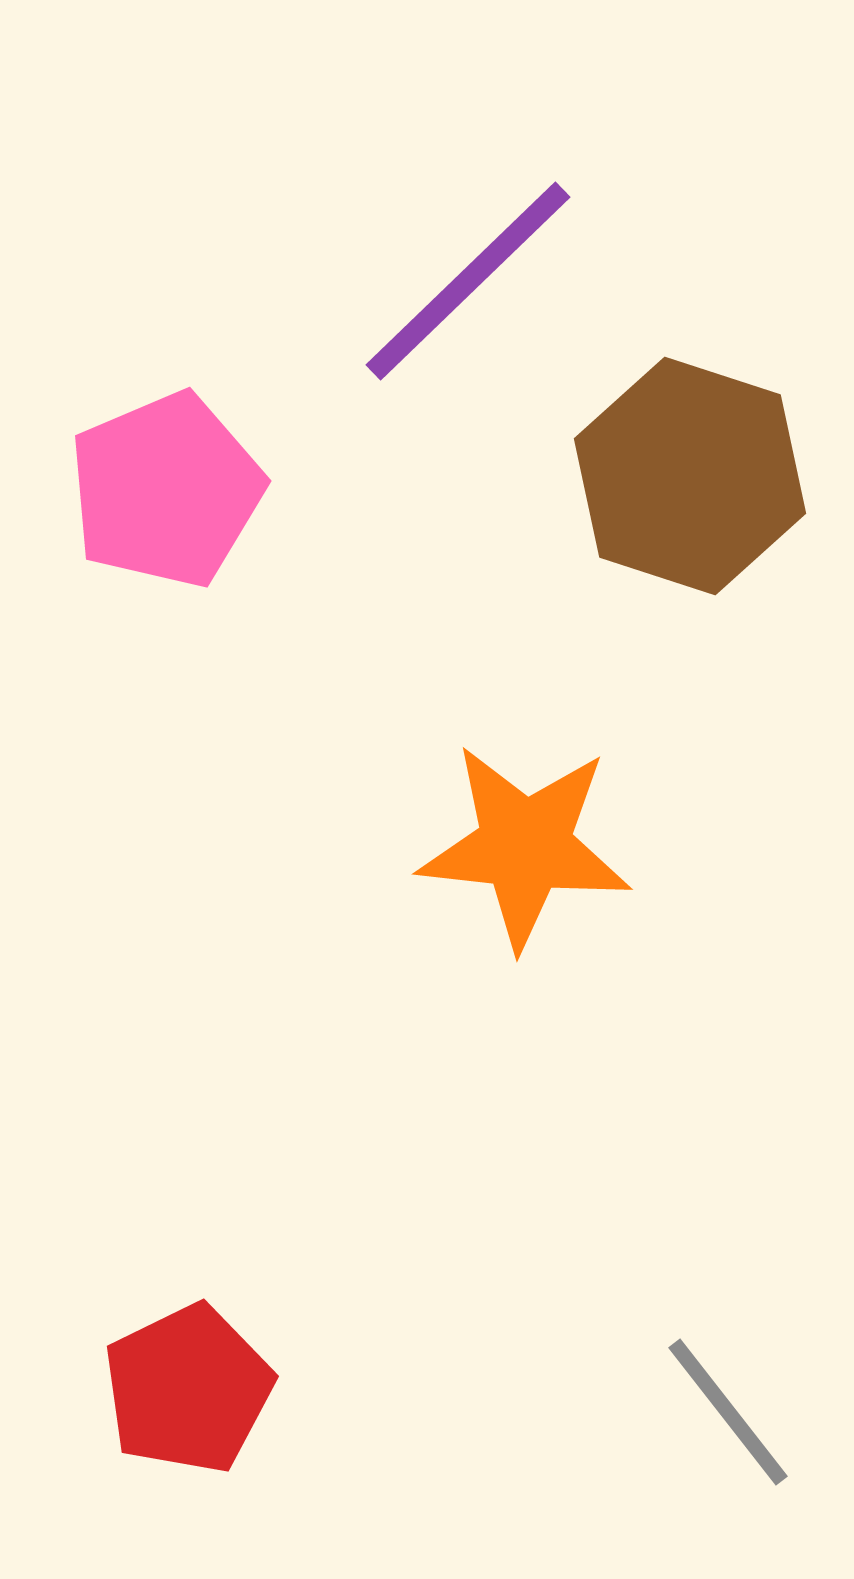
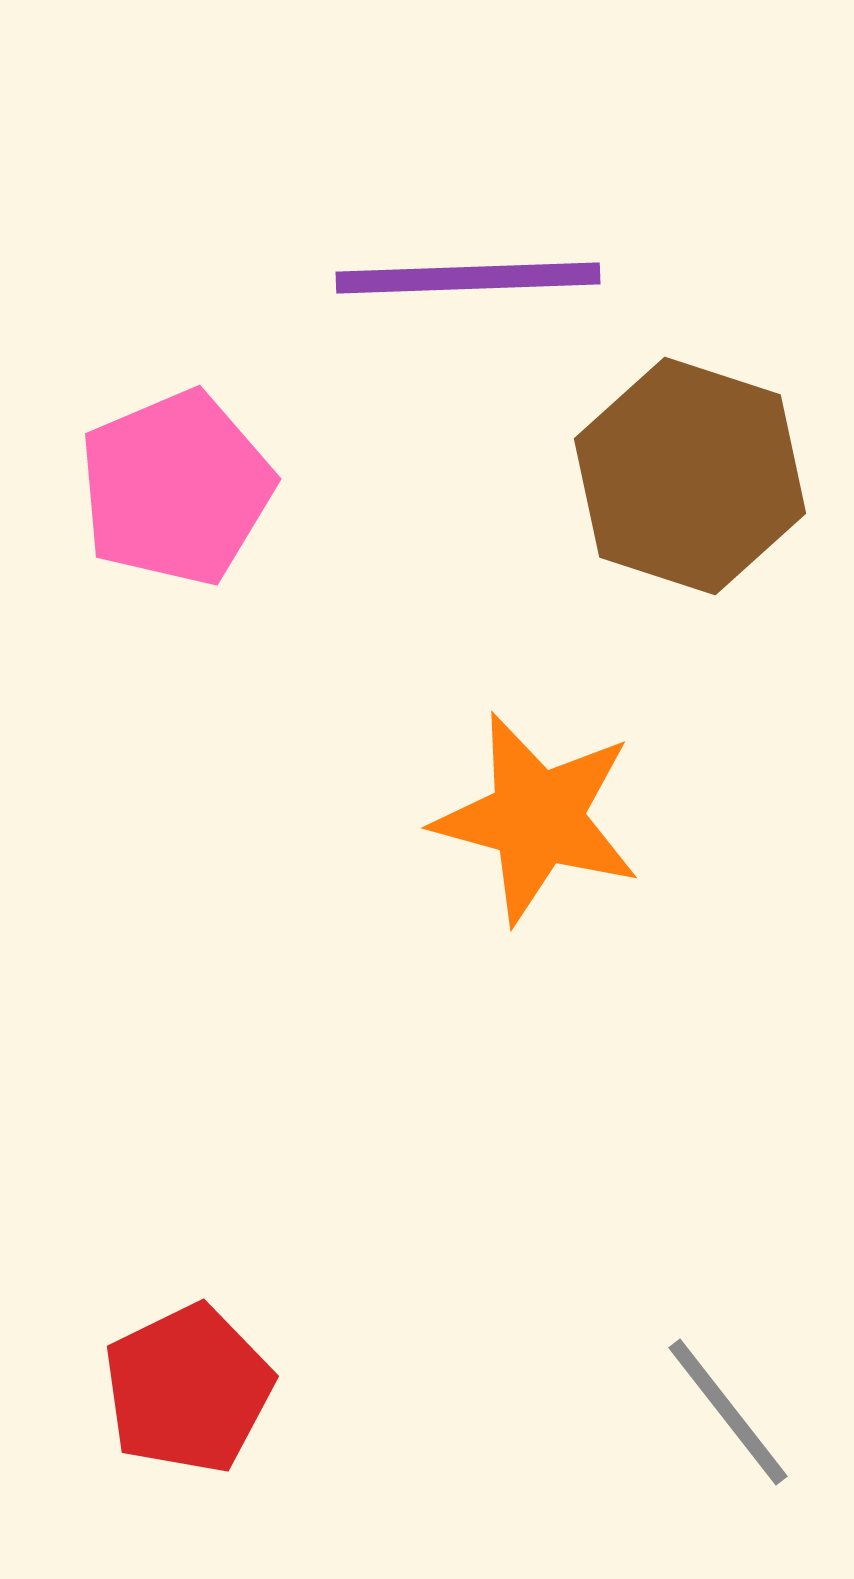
purple line: moved 3 px up; rotated 42 degrees clockwise
pink pentagon: moved 10 px right, 2 px up
orange star: moved 12 px right, 28 px up; rotated 9 degrees clockwise
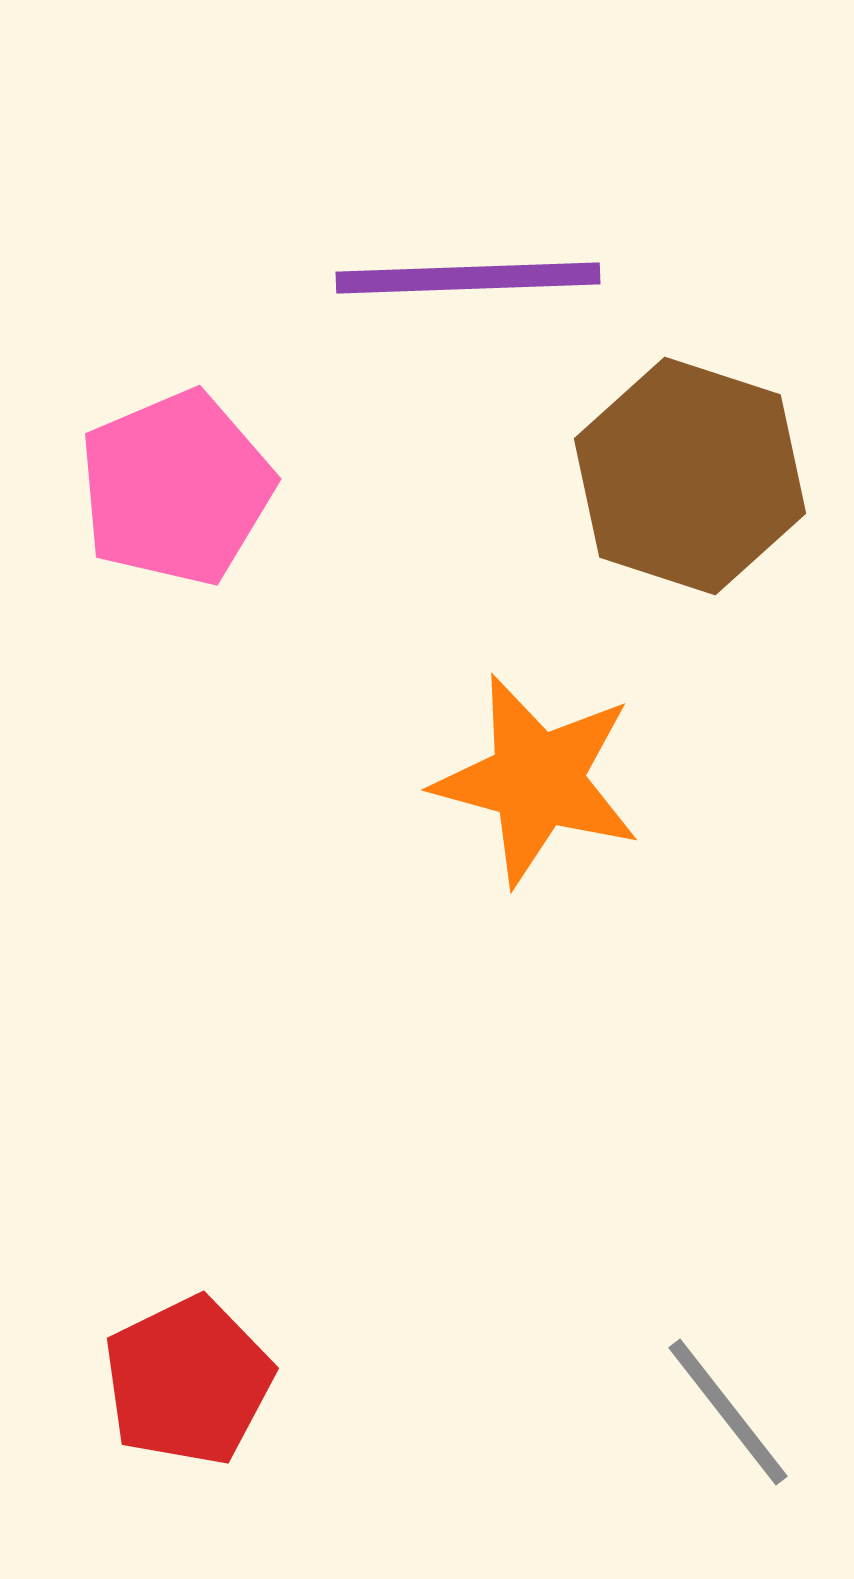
orange star: moved 38 px up
red pentagon: moved 8 px up
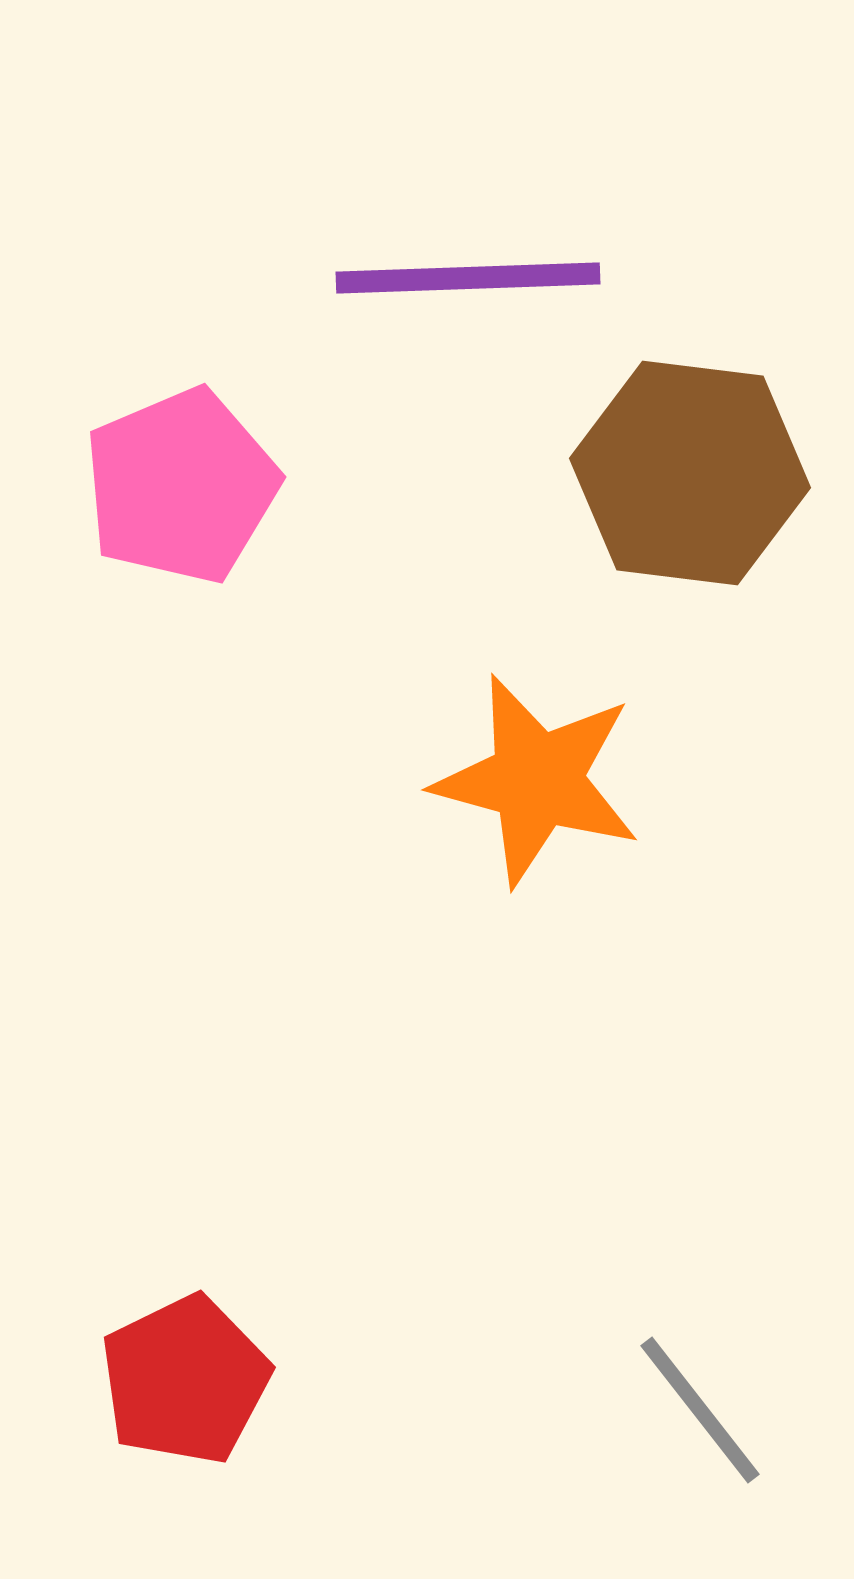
brown hexagon: moved 3 px up; rotated 11 degrees counterclockwise
pink pentagon: moved 5 px right, 2 px up
red pentagon: moved 3 px left, 1 px up
gray line: moved 28 px left, 2 px up
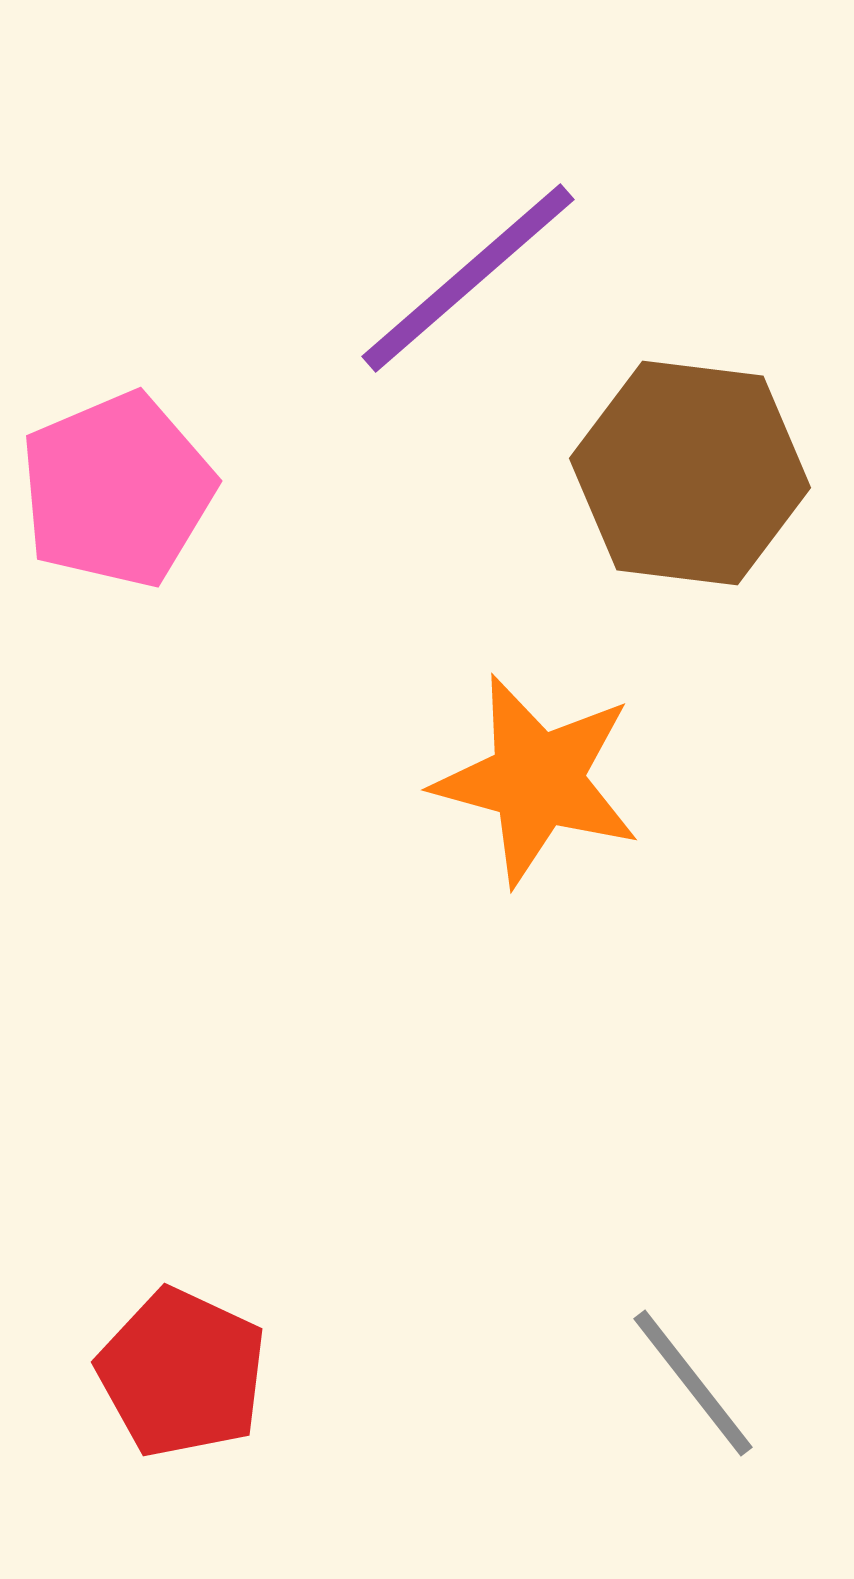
purple line: rotated 39 degrees counterclockwise
pink pentagon: moved 64 px left, 4 px down
red pentagon: moved 3 px left, 7 px up; rotated 21 degrees counterclockwise
gray line: moved 7 px left, 27 px up
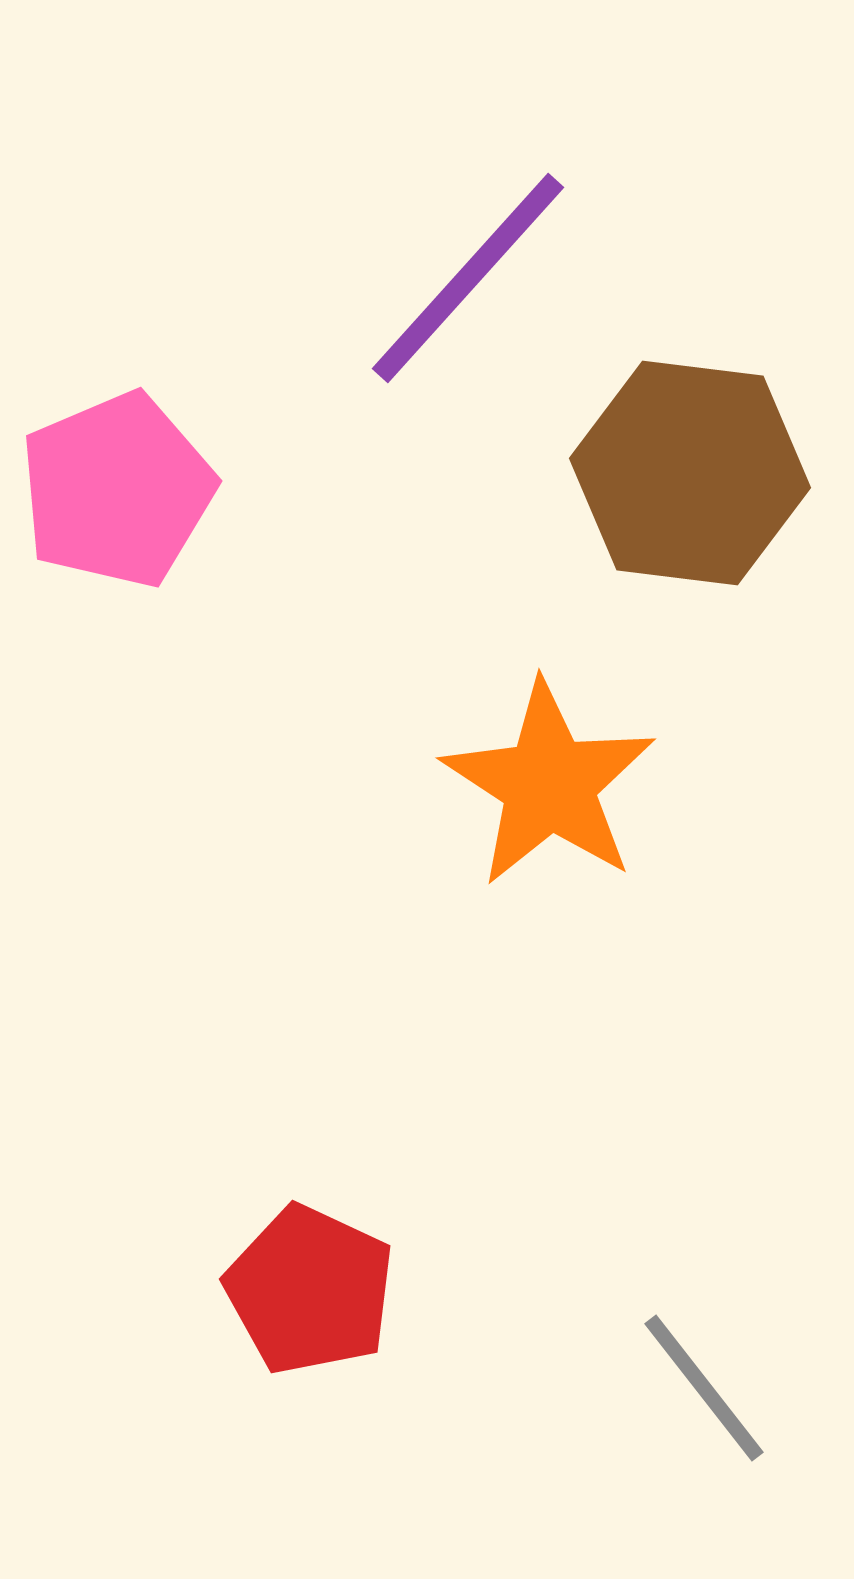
purple line: rotated 7 degrees counterclockwise
orange star: moved 12 px right, 4 px down; rotated 18 degrees clockwise
red pentagon: moved 128 px right, 83 px up
gray line: moved 11 px right, 5 px down
